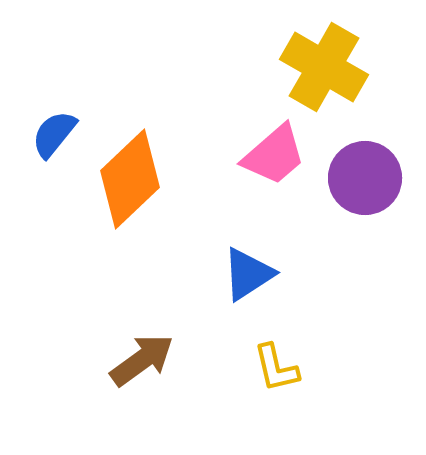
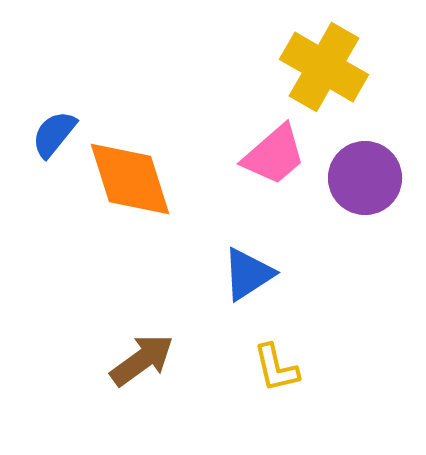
orange diamond: rotated 64 degrees counterclockwise
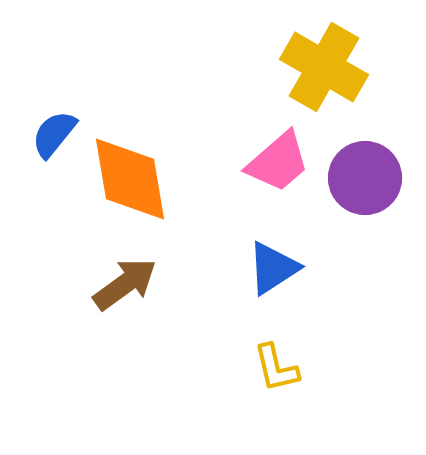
pink trapezoid: moved 4 px right, 7 px down
orange diamond: rotated 8 degrees clockwise
blue triangle: moved 25 px right, 6 px up
brown arrow: moved 17 px left, 76 px up
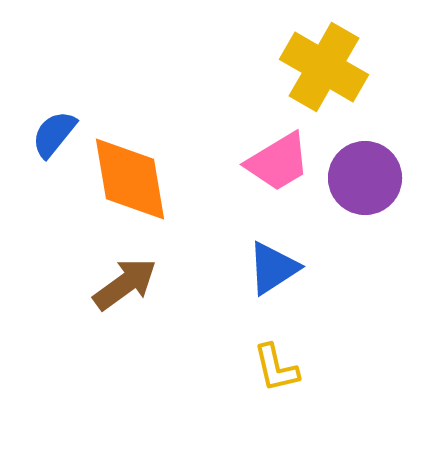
pink trapezoid: rotated 10 degrees clockwise
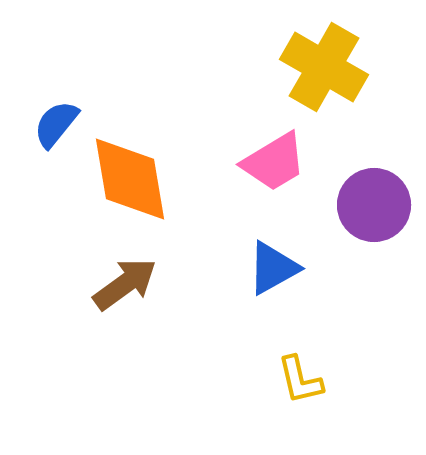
blue semicircle: moved 2 px right, 10 px up
pink trapezoid: moved 4 px left
purple circle: moved 9 px right, 27 px down
blue triangle: rotated 4 degrees clockwise
yellow L-shape: moved 24 px right, 12 px down
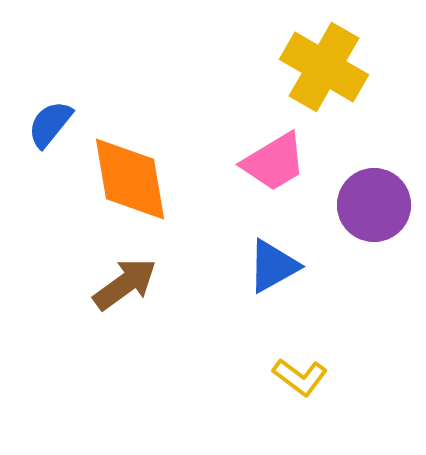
blue semicircle: moved 6 px left
blue triangle: moved 2 px up
yellow L-shape: moved 3 px up; rotated 40 degrees counterclockwise
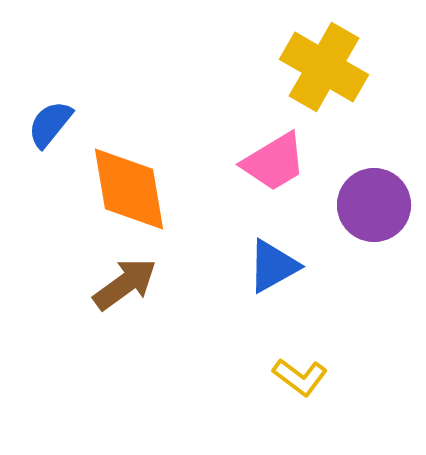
orange diamond: moved 1 px left, 10 px down
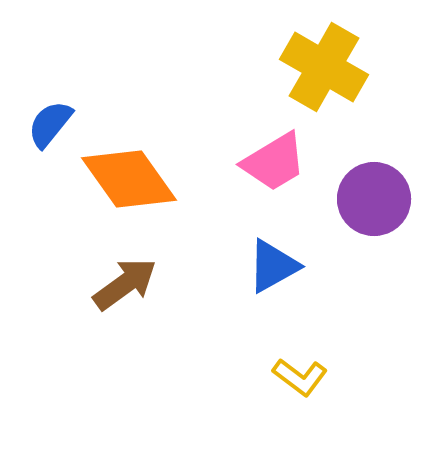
orange diamond: moved 10 px up; rotated 26 degrees counterclockwise
purple circle: moved 6 px up
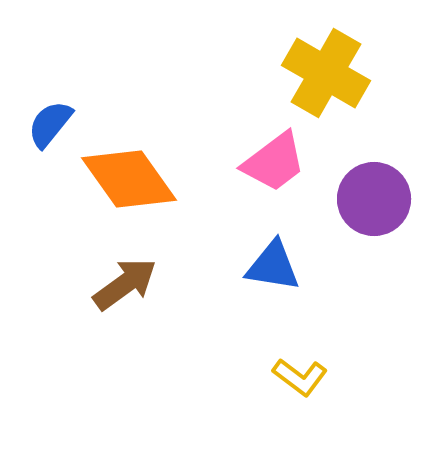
yellow cross: moved 2 px right, 6 px down
pink trapezoid: rotated 6 degrees counterclockwise
blue triangle: rotated 38 degrees clockwise
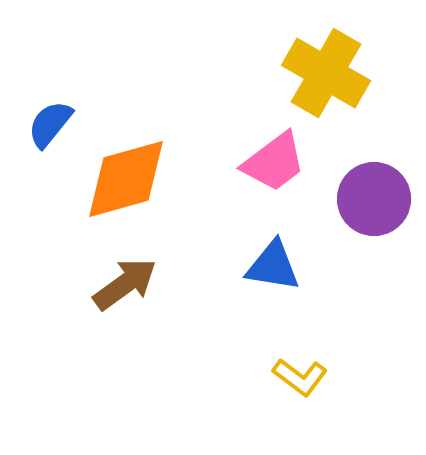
orange diamond: moved 3 px left; rotated 70 degrees counterclockwise
